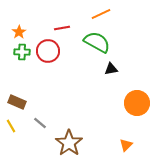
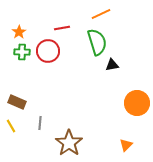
green semicircle: rotated 44 degrees clockwise
black triangle: moved 1 px right, 4 px up
gray line: rotated 56 degrees clockwise
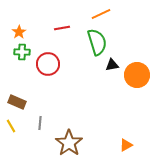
red circle: moved 13 px down
orange circle: moved 28 px up
orange triangle: rotated 16 degrees clockwise
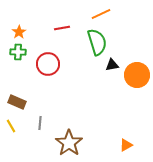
green cross: moved 4 px left
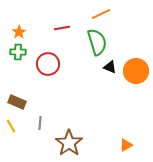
black triangle: moved 2 px left, 2 px down; rotated 32 degrees clockwise
orange circle: moved 1 px left, 4 px up
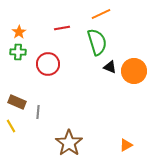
orange circle: moved 2 px left
gray line: moved 2 px left, 11 px up
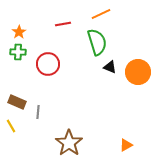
red line: moved 1 px right, 4 px up
orange circle: moved 4 px right, 1 px down
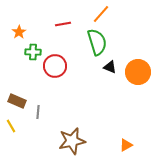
orange line: rotated 24 degrees counterclockwise
green cross: moved 15 px right
red circle: moved 7 px right, 2 px down
brown rectangle: moved 1 px up
brown star: moved 3 px right, 2 px up; rotated 24 degrees clockwise
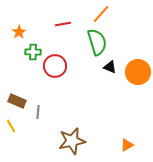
orange triangle: moved 1 px right
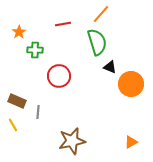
green cross: moved 2 px right, 2 px up
red circle: moved 4 px right, 10 px down
orange circle: moved 7 px left, 12 px down
yellow line: moved 2 px right, 1 px up
orange triangle: moved 4 px right, 3 px up
